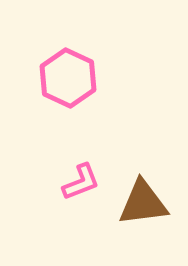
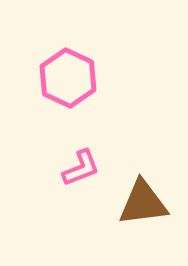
pink L-shape: moved 14 px up
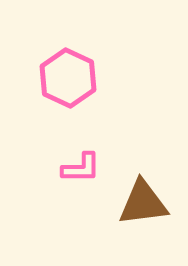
pink L-shape: rotated 21 degrees clockwise
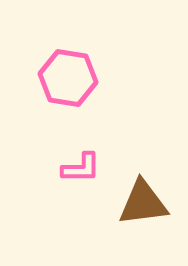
pink hexagon: rotated 16 degrees counterclockwise
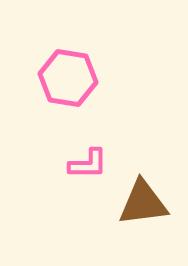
pink L-shape: moved 7 px right, 4 px up
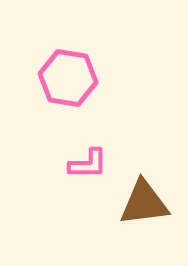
brown triangle: moved 1 px right
